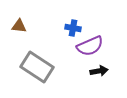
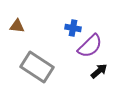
brown triangle: moved 2 px left
purple semicircle: rotated 20 degrees counterclockwise
black arrow: rotated 30 degrees counterclockwise
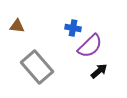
gray rectangle: rotated 16 degrees clockwise
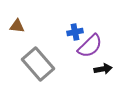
blue cross: moved 2 px right, 4 px down; rotated 21 degrees counterclockwise
gray rectangle: moved 1 px right, 3 px up
black arrow: moved 4 px right, 2 px up; rotated 30 degrees clockwise
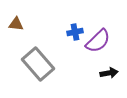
brown triangle: moved 1 px left, 2 px up
purple semicircle: moved 8 px right, 5 px up
black arrow: moved 6 px right, 4 px down
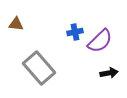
purple semicircle: moved 2 px right
gray rectangle: moved 1 px right, 4 px down
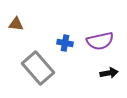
blue cross: moved 10 px left, 11 px down; rotated 21 degrees clockwise
purple semicircle: rotated 32 degrees clockwise
gray rectangle: moved 1 px left
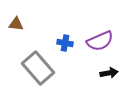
purple semicircle: rotated 12 degrees counterclockwise
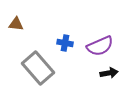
purple semicircle: moved 5 px down
